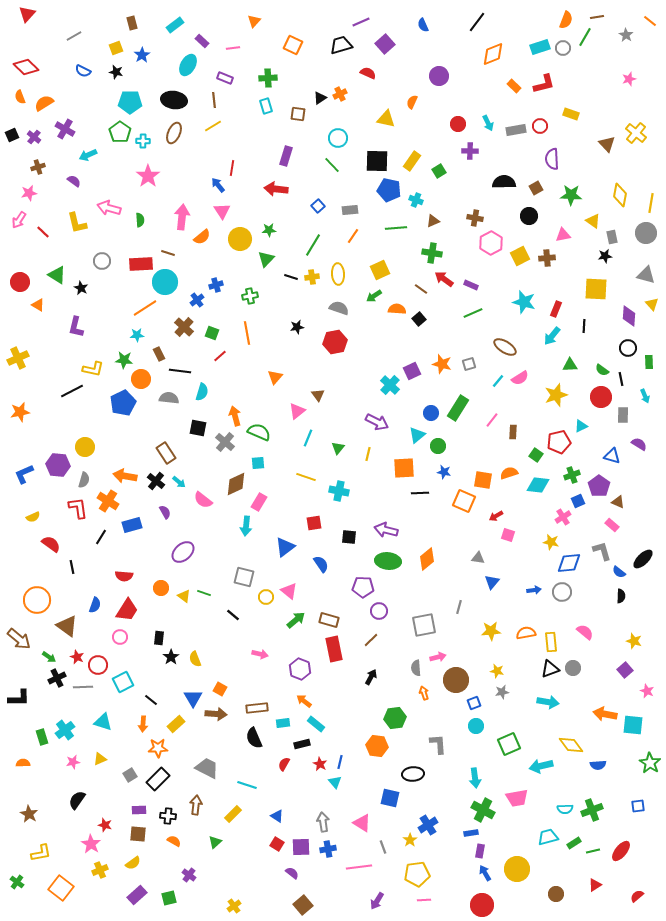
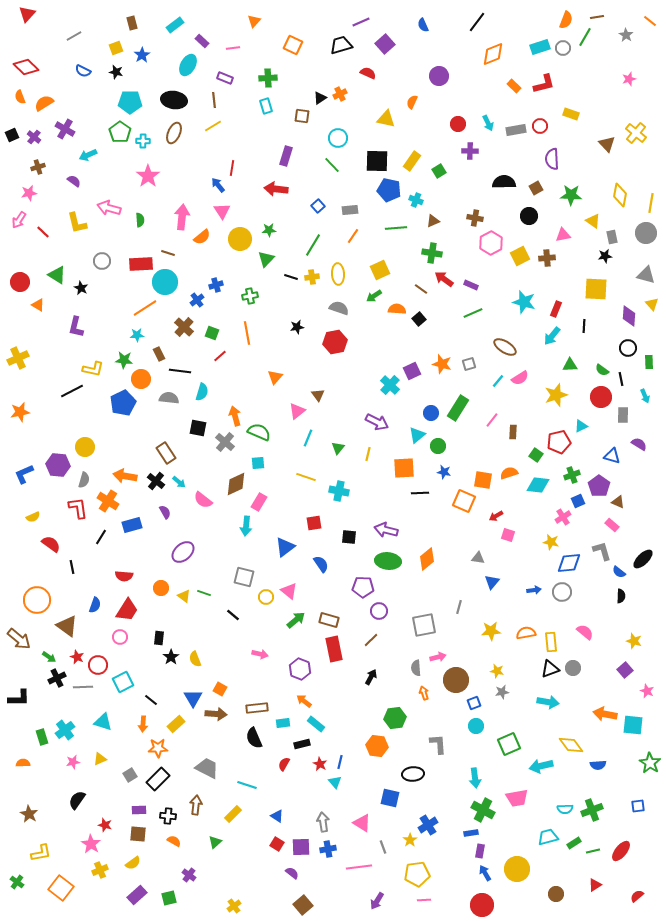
brown square at (298, 114): moved 4 px right, 2 px down
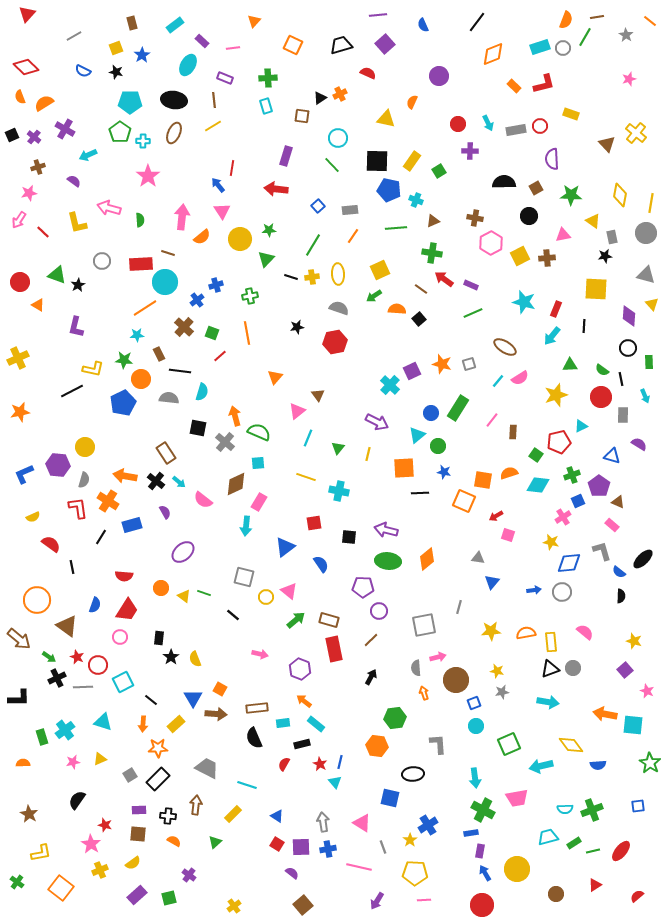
purple line at (361, 22): moved 17 px right, 7 px up; rotated 18 degrees clockwise
green triangle at (57, 275): rotated 12 degrees counterclockwise
black star at (81, 288): moved 3 px left, 3 px up; rotated 16 degrees clockwise
pink line at (359, 867): rotated 20 degrees clockwise
yellow pentagon at (417, 874): moved 2 px left, 1 px up; rotated 10 degrees clockwise
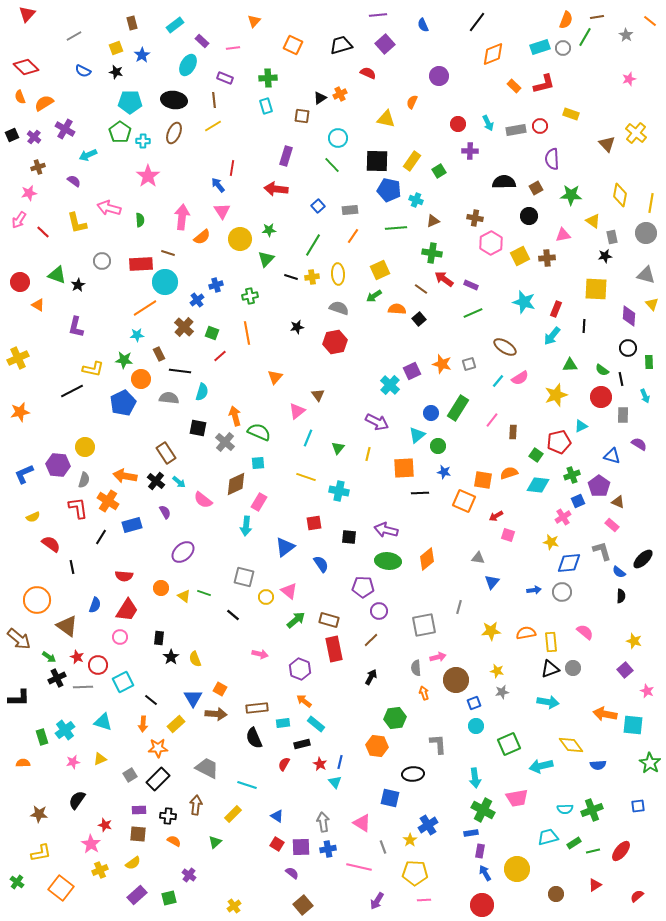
brown star at (29, 814): moved 10 px right; rotated 24 degrees counterclockwise
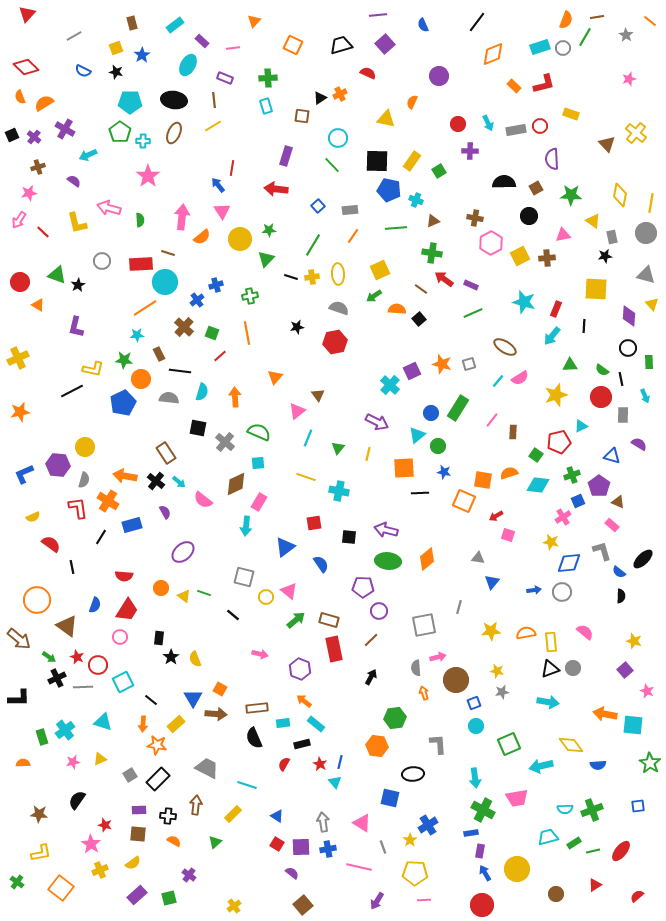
orange arrow at (235, 416): moved 19 px up; rotated 12 degrees clockwise
orange star at (158, 748): moved 1 px left, 3 px up; rotated 12 degrees clockwise
